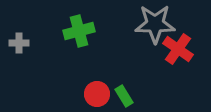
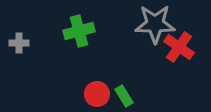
red cross: moved 1 px right, 2 px up
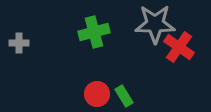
green cross: moved 15 px right, 1 px down
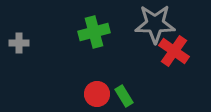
red cross: moved 5 px left, 4 px down
